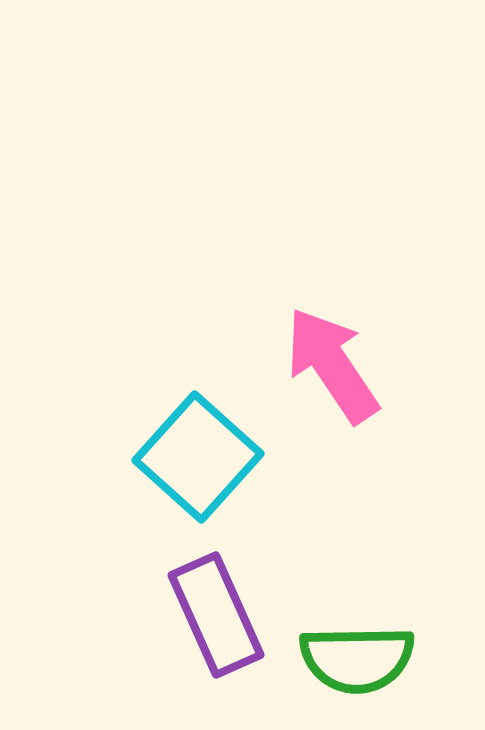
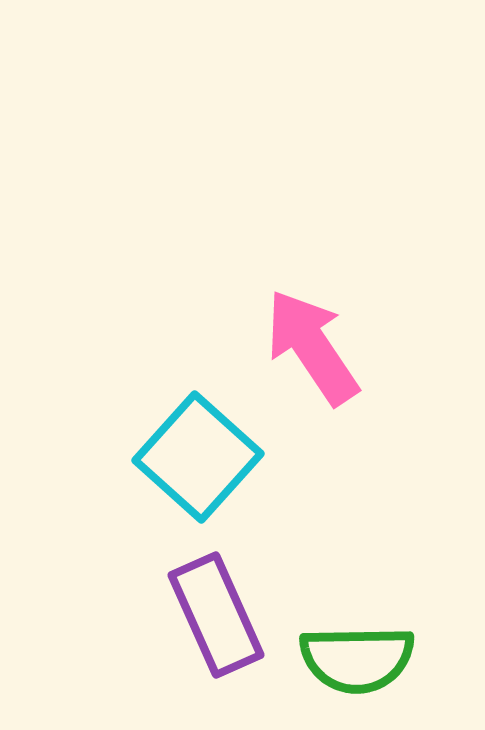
pink arrow: moved 20 px left, 18 px up
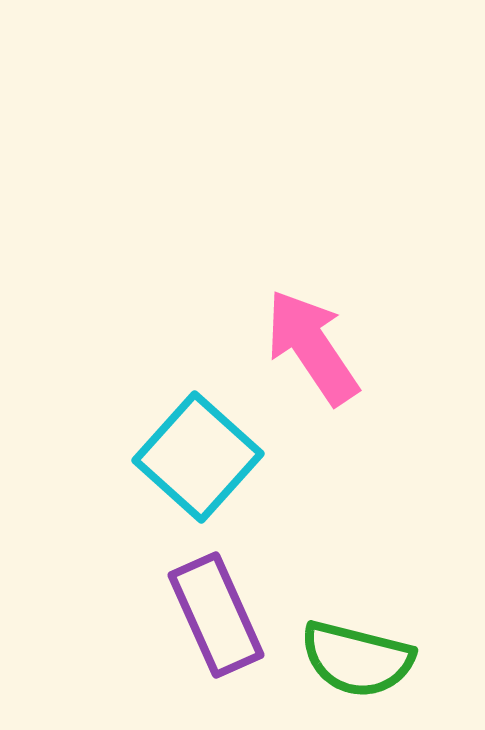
green semicircle: rotated 15 degrees clockwise
